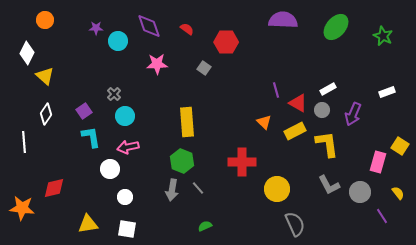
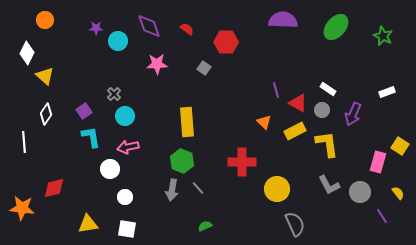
white rectangle at (328, 89): rotated 63 degrees clockwise
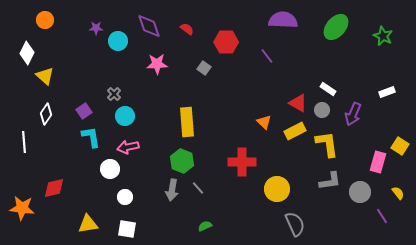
purple line at (276, 90): moved 9 px left, 34 px up; rotated 21 degrees counterclockwise
gray L-shape at (329, 185): moved 1 px right, 4 px up; rotated 70 degrees counterclockwise
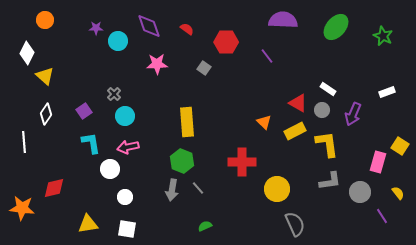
cyan L-shape at (91, 137): moved 6 px down
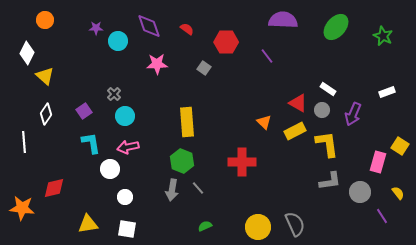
yellow circle at (277, 189): moved 19 px left, 38 px down
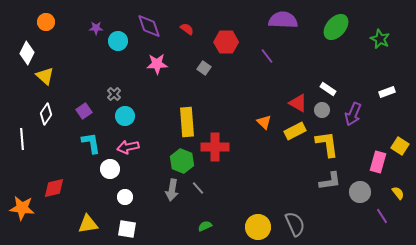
orange circle at (45, 20): moved 1 px right, 2 px down
green star at (383, 36): moved 3 px left, 3 px down
white line at (24, 142): moved 2 px left, 3 px up
red cross at (242, 162): moved 27 px left, 15 px up
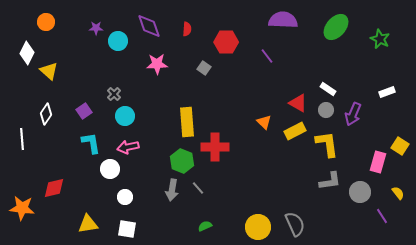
red semicircle at (187, 29): rotated 56 degrees clockwise
yellow triangle at (45, 76): moved 4 px right, 5 px up
gray circle at (322, 110): moved 4 px right
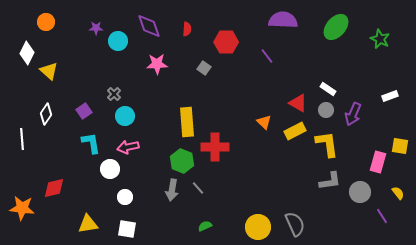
white rectangle at (387, 92): moved 3 px right, 4 px down
yellow square at (400, 146): rotated 24 degrees counterclockwise
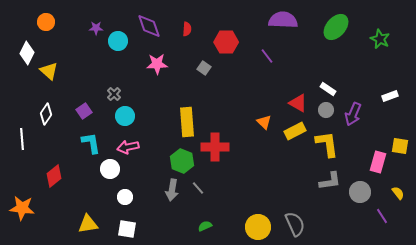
red diamond at (54, 188): moved 12 px up; rotated 25 degrees counterclockwise
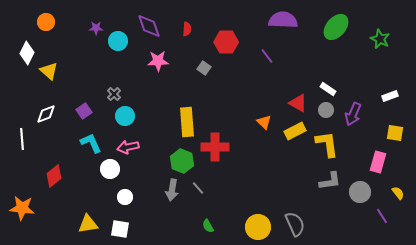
pink star at (157, 64): moved 1 px right, 3 px up
white diamond at (46, 114): rotated 35 degrees clockwise
cyan L-shape at (91, 143): rotated 15 degrees counterclockwise
yellow square at (400, 146): moved 5 px left, 13 px up
green semicircle at (205, 226): moved 3 px right; rotated 96 degrees counterclockwise
white square at (127, 229): moved 7 px left
